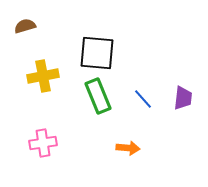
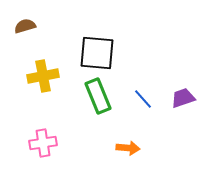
purple trapezoid: rotated 115 degrees counterclockwise
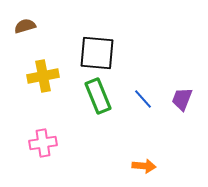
purple trapezoid: moved 1 px left, 1 px down; rotated 50 degrees counterclockwise
orange arrow: moved 16 px right, 18 px down
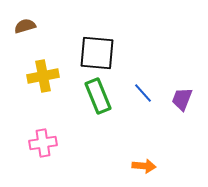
blue line: moved 6 px up
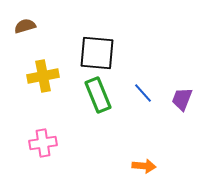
green rectangle: moved 1 px up
